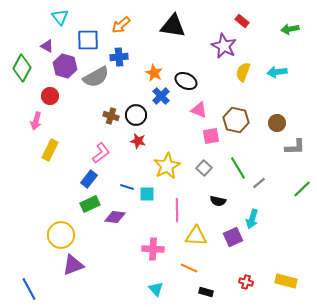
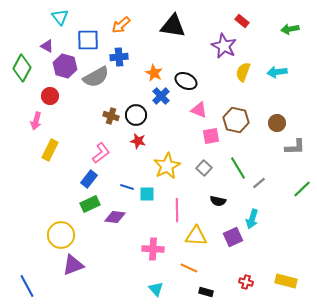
blue line at (29, 289): moved 2 px left, 3 px up
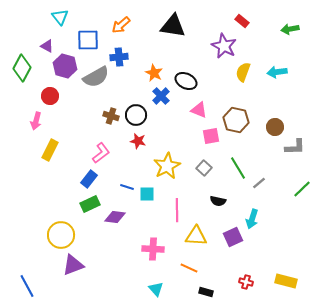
brown circle at (277, 123): moved 2 px left, 4 px down
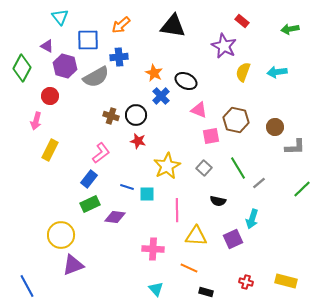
purple square at (233, 237): moved 2 px down
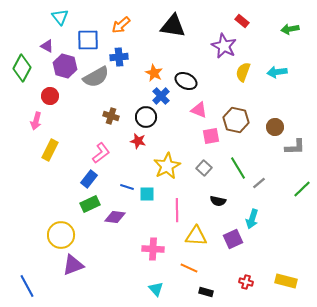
black circle at (136, 115): moved 10 px right, 2 px down
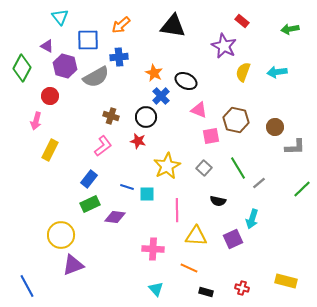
pink L-shape at (101, 153): moved 2 px right, 7 px up
red cross at (246, 282): moved 4 px left, 6 px down
